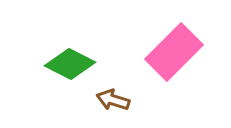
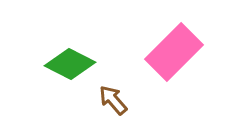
brown arrow: rotated 32 degrees clockwise
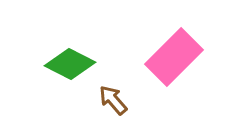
pink rectangle: moved 5 px down
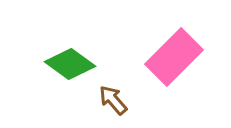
green diamond: rotated 9 degrees clockwise
